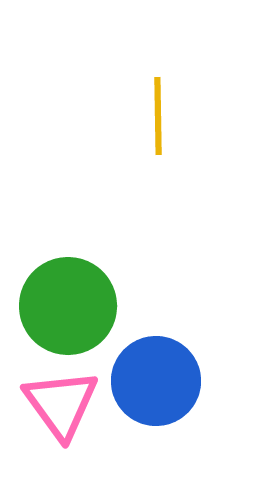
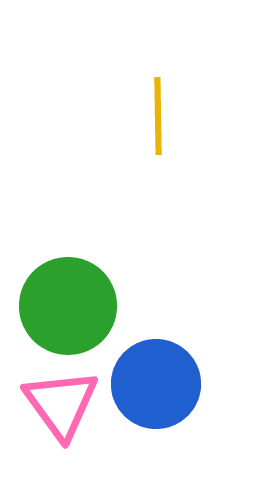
blue circle: moved 3 px down
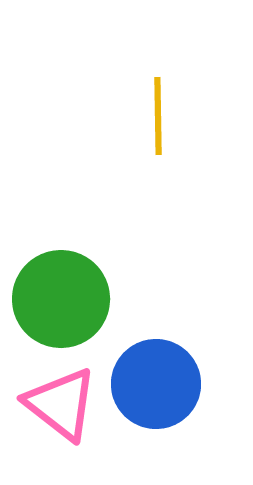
green circle: moved 7 px left, 7 px up
pink triangle: rotated 16 degrees counterclockwise
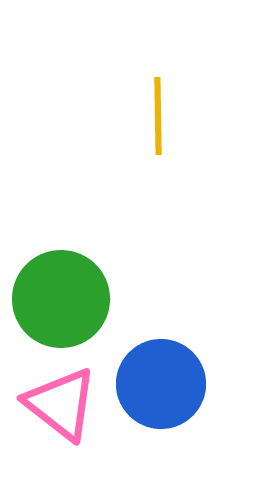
blue circle: moved 5 px right
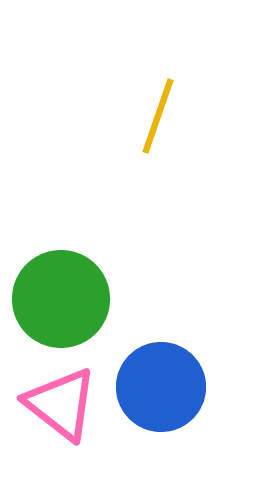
yellow line: rotated 20 degrees clockwise
blue circle: moved 3 px down
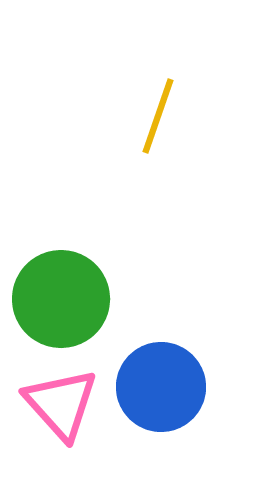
pink triangle: rotated 10 degrees clockwise
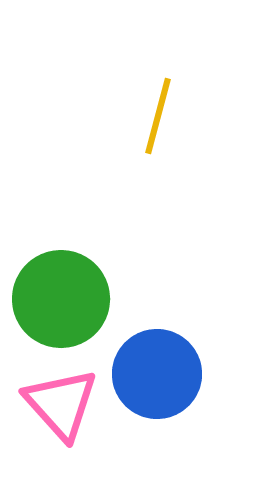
yellow line: rotated 4 degrees counterclockwise
blue circle: moved 4 px left, 13 px up
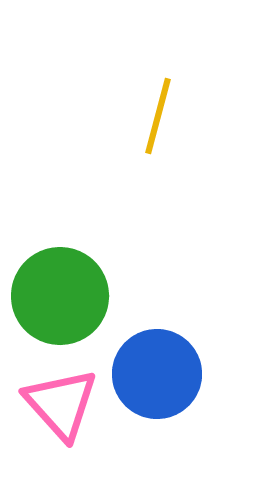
green circle: moved 1 px left, 3 px up
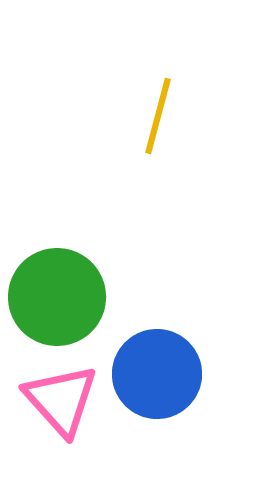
green circle: moved 3 px left, 1 px down
pink triangle: moved 4 px up
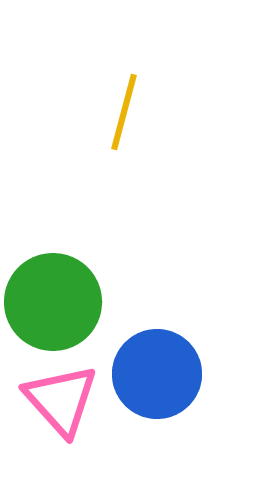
yellow line: moved 34 px left, 4 px up
green circle: moved 4 px left, 5 px down
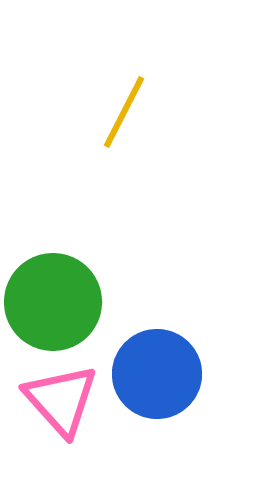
yellow line: rotated 12 degrees clockwise
